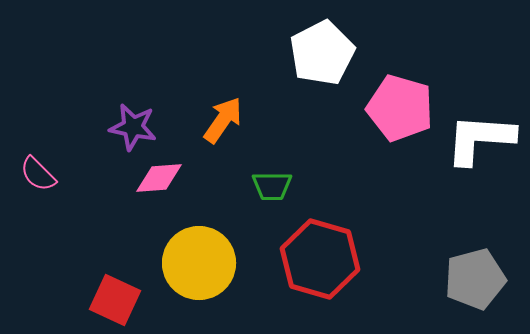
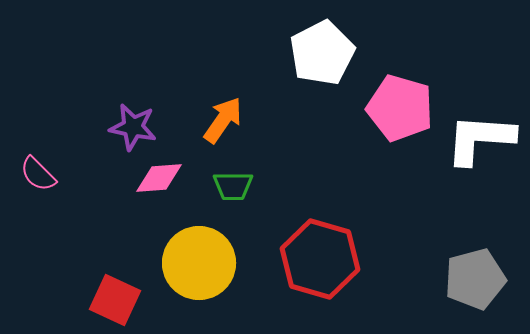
green trapezoid: moved 39 px left
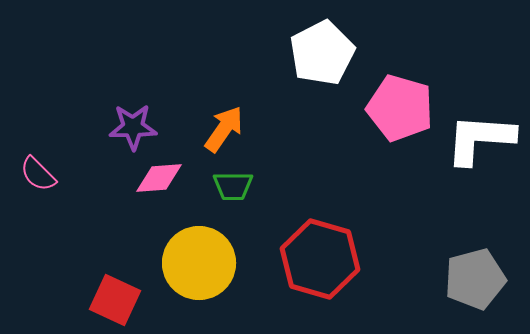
orange arrow: moved 1 px right, 9 px down
purple star: rotated 12 degrees counterclockwise
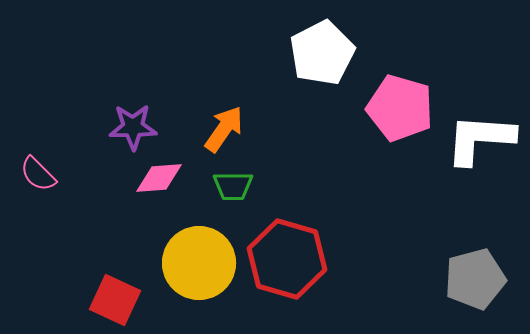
red hexagon: moved 33 px left
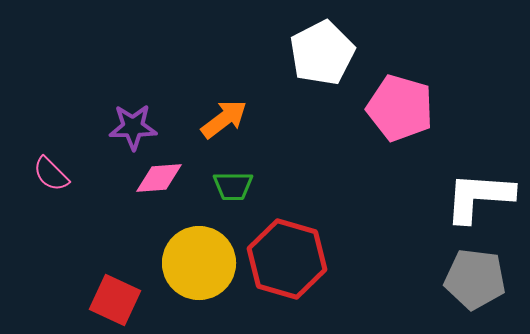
orange arrow: moved 10 px up; rotated 18 degrees clockwise
white L-shape: moved 1 px left, 58 px down
pink semicircle: moved 13 px right
gray pentagon: rotated 22 degrees clockwise
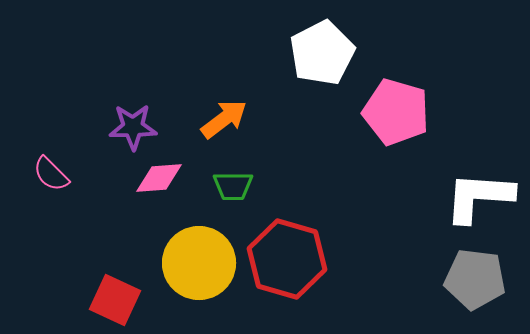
pink pentagon: moved 4 px left, 4 px down
